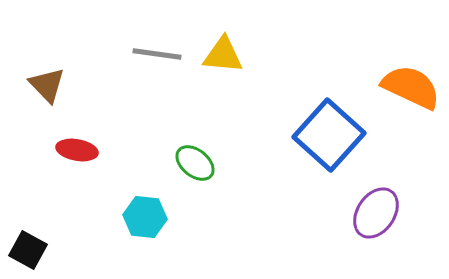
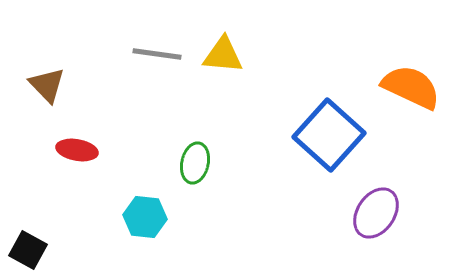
green ellipse: rotated 63 degrees clockwise
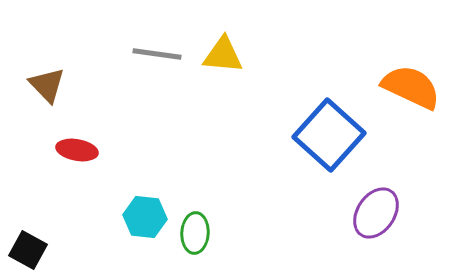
green ellipse: moved 70 px down; rotated 9 degrees counterclockwise
